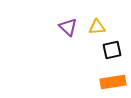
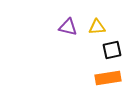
purple triangle: rotated 30 degrees counterclockwise
orange rectangle: moved 5 px left, 4 px up
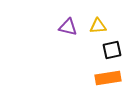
yellow triangle: moved 1 px right, 1 px up
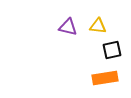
yellow triangle: rotated 12 degrees clockwise
orange rectangle: moved 3 px left
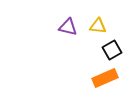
black square: rotated 18 degrees counterclockwise
orange rectangle: rotated 15 degrees counterclockwise
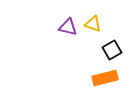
yellow triangle: moved 5 px left, 2 px up; rotated 12 degrees clockwise
orange rectangle: rotated 10 degrees clockwise
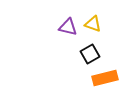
black square: moved 22 px left, 4 px down
